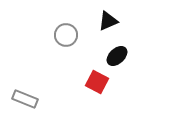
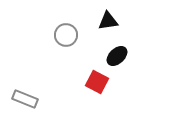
black triangle: rotated 15 degrees clockwise
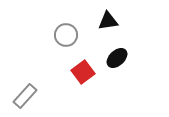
black ellipse: moved 2 px down
red square: moved 14 px left, 10 px up; rotated 25 degrees clockwise
gray rectangle: moved 3 px up; rotated 70 degrees counterclockwise
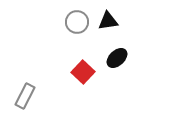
gray circle: moved 11 px right, 13 px up
red square: rotated 10 degrees counterclockwise
gray rectangle: rotated 15 degrees counterclockwise
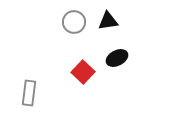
gray circle: moved 3 px left
black ellipse: rotated 15 degrees clockwise
gray rectangle: moved 4 px right, 3 px up; rotated 20 degrees counterclockwise
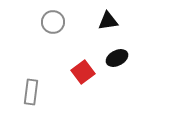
gray circle: moved 21 px left
red square: rotated 10 degrees clockwise
gray rectangle: moved 2 px right, 1 px up
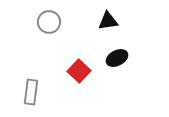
gray circle: moved 4 px left
red square: moved 4 px left, 1 px up; rotated 10 degrees counterclockwise
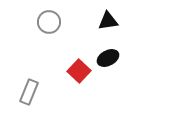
black ellipse: moved 9 px left
gray rectangle: moved 2 px left; rotated 15 degrees clockwise
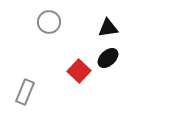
black triangle: moved 7 px down
black ellipse: rotated 15 degrees counterclockwise
gray rectangle: moved 4 px left
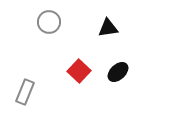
black ellipse: moved 10 px right, 14 px down
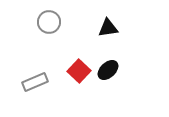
black ellipse: moved 10 px left, 2 px up
gray rectangle: moved 10 px right, 10 px up; rotated 45 degrees clockwise
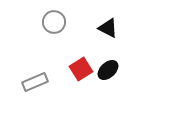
gray circle: moved 5 px right
black triangle: rotated 35 degrees clockwise
red square: moved 2 px right, 2 px up; rotated 15 degrees clockwise
